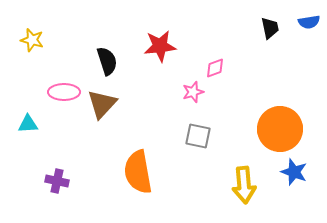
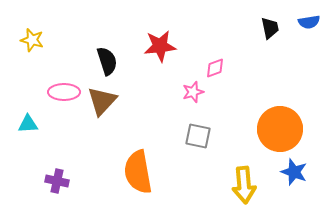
brown triangle: moved 3 px up
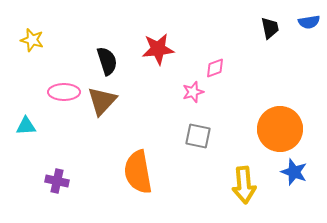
red star: moved 2 px left, 3 px down
cyan triangle: moved 2 px left, 2 px down
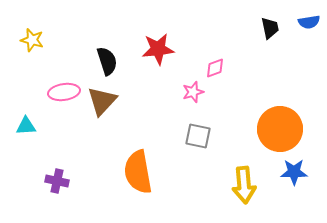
pink ellipse: rotated 8 degrees counterclockwise
blue star: rotated 20 degrees counterclockwise
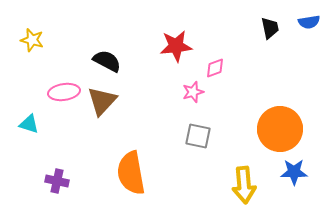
red star: moved 18 px right, 3 px up
black semicircle: rotated 44 degrees counterclockwise
cyan triangle: moved 3 px right, 2 px up; rotated 20 degrees clockwise
orange semicircle: moved 7 px left, 1 px down
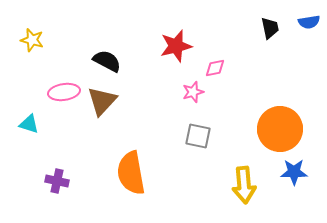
red star: rotated 8 degrees counterclockwise
pink diamond: rotated 10 degrees clockwise
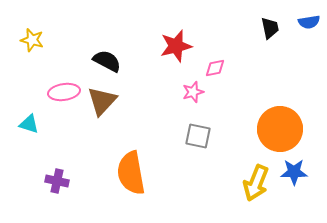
yellow arrow: moved 12 px right, 2 px up; rotated 27 degrees clockwise
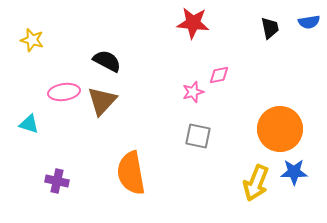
red star: moved 17 px right, 23 px up; rotated 20 degrees clockwise
pink diamond: moved 4 px right, 7 px down
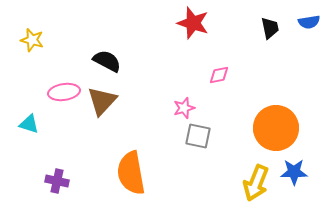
red star: rotated 12 degrees clockwise
pink star: moved 9 px left, 16 px down
orange circle: moved 4 px left, 1 px up
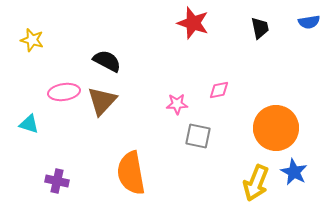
black trapezoid: moved 10 px left
pink diamond: moved 15 px down
pink star: moved 7 px left, 4 px up; rotated 15 degrees clockwise
blue star: rotated 28 degrees clockwise
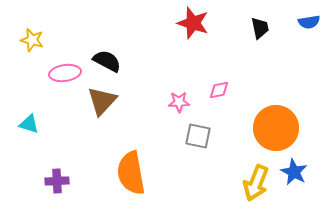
pink ellipse: moved 1 px right, 19 px up
pink star: moved 2 px right, 2 px up
purple cross: rotated 15 degrees counterclockwise
